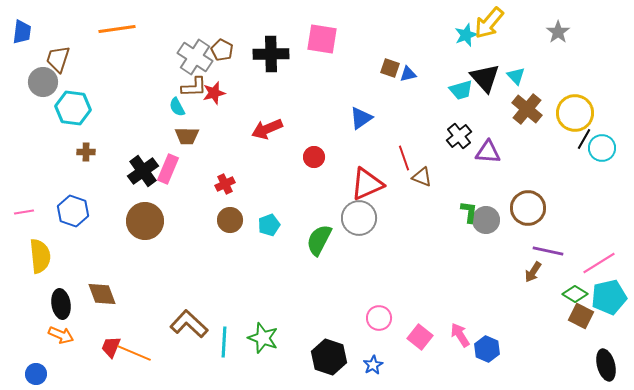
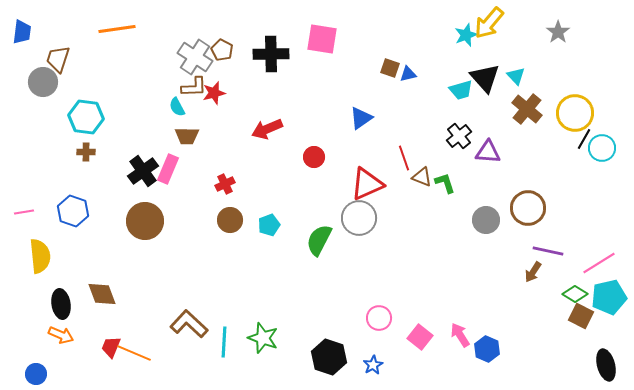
cyan hexagon at (73, 108): moved 13 px right, 9 px down
green L-shape at (469, 212): moved 24 px left, 29 px up; rotated 25 degrees counterclockwise
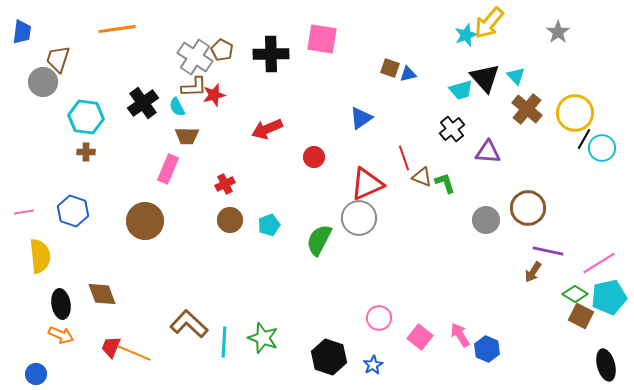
red star at (214, 93): moved 2 px down
black cross at (459, 136): moved 7 px left, 7 px up
black cross at (143, 171): moved 68 px up
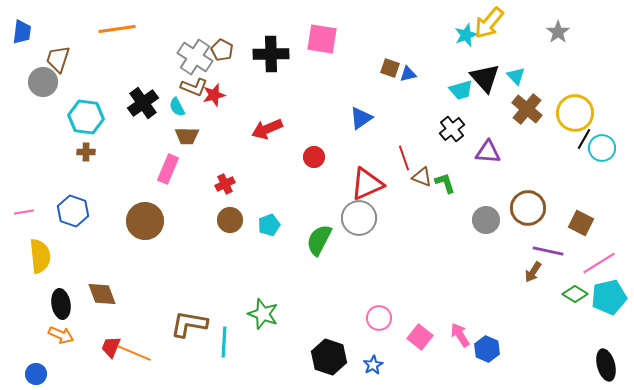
brown L-shape at (194, 87): rotated 24 degrees clockwise
brown square at (581, 316): moved 93 px up
brown L-shape at (189, 324): rotated 33 degrees counterclockwise
green star at (263, 338): moved 24 px up
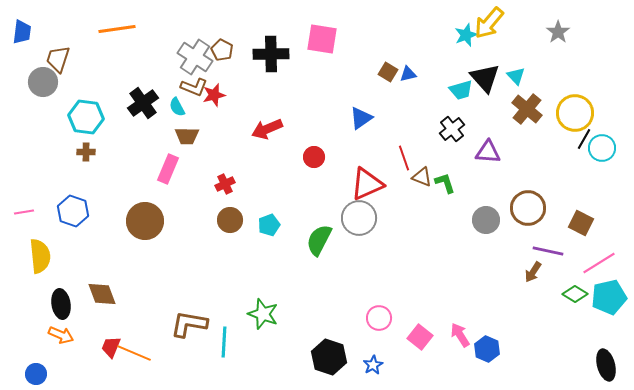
brown square at (390, 68): moved 2 px left, 4 px down; rotated 12 degrees clockwise
